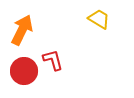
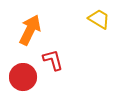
orange arrow: moved 8 px right
red circle: moved 1 px left, 6 px down
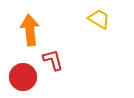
orange arrow: rotated 32 degrees counterclockwise
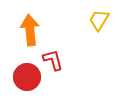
yellow trapezoid: moved 1 px down; rotated 90 degrees counterclockwise
red circle: moved 4 px right
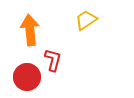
yellow trapezoid: moved 13 px left; rotated 25 degrees clockwise
red L-shape: rotated 30 degrees clockwise
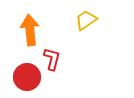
red L-shape: moved 1 px left, 1 px up
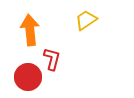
red circle: moved 1 px right
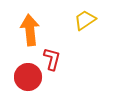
yellow trapezoid: moved 1 px left
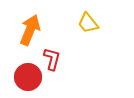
yellow trapezoid: moved 3 px right, 3 px down; rotated 95 degrees counterclockwise
orange arrow: rotated 28 degrees clockwise
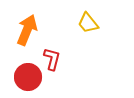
orange arrow: moved 3 px left
